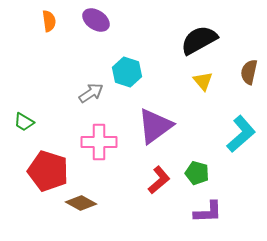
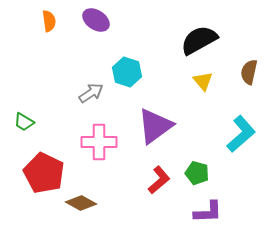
red pentagon: moved 4 px left, 2 px down; rotated 9 degrees clockwise
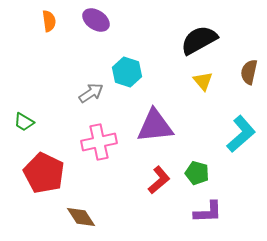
purple triangle: rotated 30 degrees clockwise
pink cross: rotated 12 degrees counterclockwise
brown diamond: moved 14 px down; rotated 28 degrees clockwise
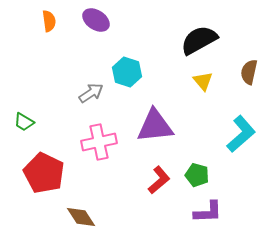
green pentagon: moved 2 px down
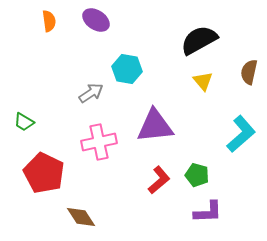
cyan hexagon: moved 3 px up; rotated 8 degrees counterclockwise
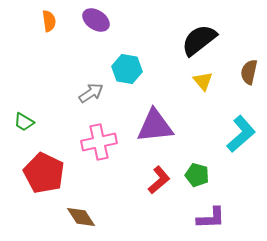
black semicircle: rotated 9 degrees counterclockwise
purple L-shape: moved 3 px right, 6 px down
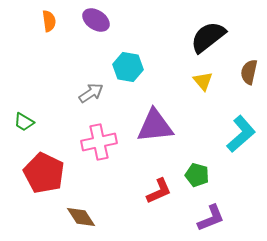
black semicircle: moved 9 px right, 3 px up
cyan hexagon: moved 1 px right, 2 px up
red L-shape: moved 11 px down; rotated 16 degrees clockwise
purple L-shape: rotated 20 degrees counterclockwise
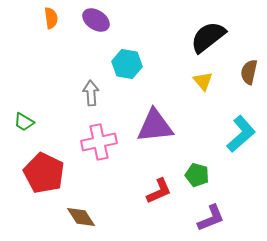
orange semicircle: moved 2 px right, 3 px up
cyan hexagon: moved 1 px left, 3 px up
gray arrow: rotated 60 degrees counterclockwise
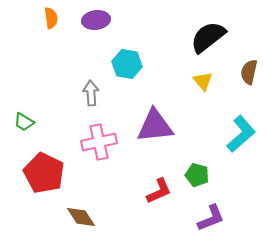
purple ellipse: rotated 40 degrees counterclockwise
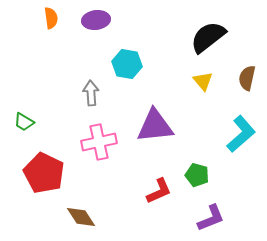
brown semicircle: moved 2 px left, 6 px down
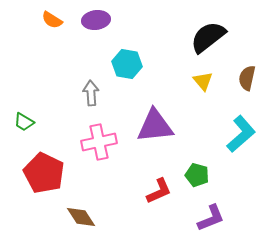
orange semicircle: moved 1 px right, 2 px down; rotated 130 degrees clockwise
